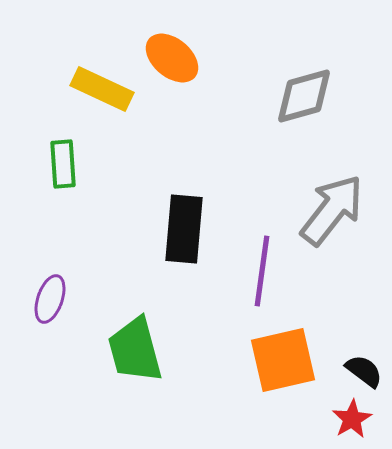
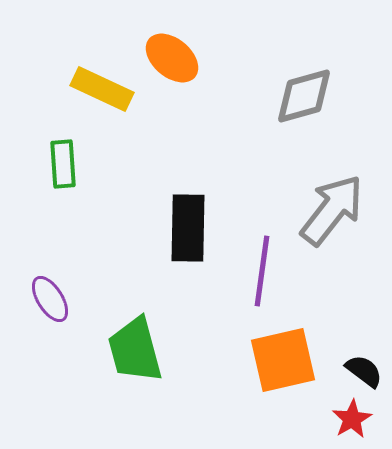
black rectangle: moved 4 px right, 1 px up; rotated 4 degrees counterclockwise
purple ellipse: rotated 51 degrees counterclockwise
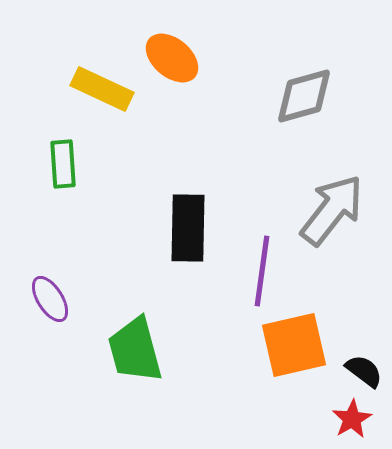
orange square: moved 11 px right, 15 px up
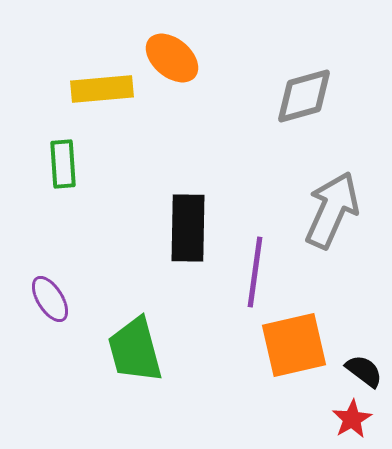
yellow rectangle: rotated 30 degrees counterclockwise
gray arrow: rotated 14 degrees counterclockwise
purple line: moved 7 px left, 1 px down
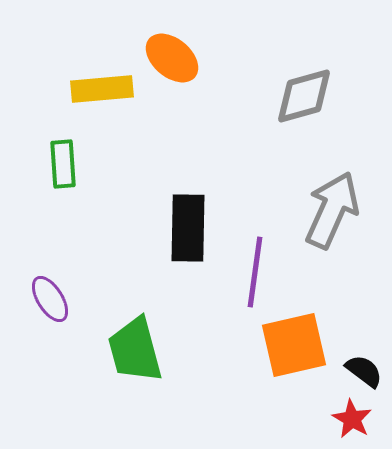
red star: rotated 12 degrees counterclockwise
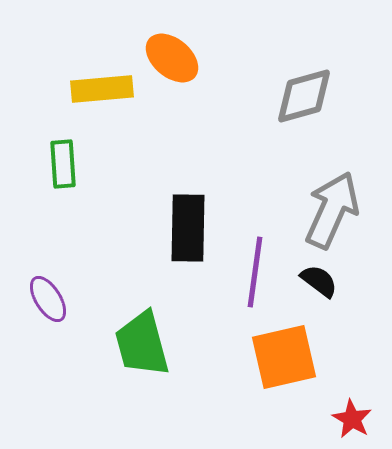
purple ellipse: moved 2 px left
orange square: moved 10 px left, 12 px down
green trapezoid: moved 7 px right, 6 px up
black semicircle: moved 45 px left, 90 px up
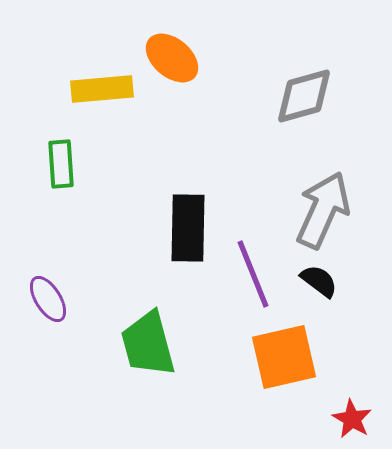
green rectangle: moved 2 px left
gray arrow: moved 9 px left
purple line: moved 2 px left, 2 px down; rotated 30 degrees counterclockwise
green trapezoid: moved 6 px right
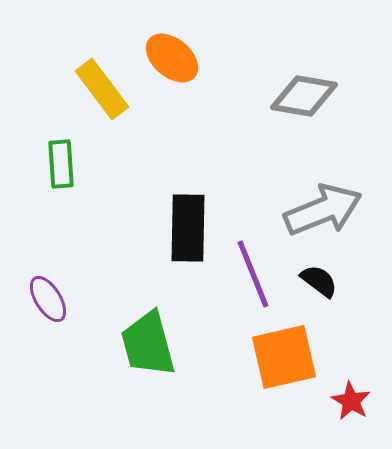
yellow rectangle: rotated 58 degrees clockwise
gray diamond: rotated 26 degrees clockwise
gray arrow: rotated 44 degrees clockwise
red star: moved 1 px left, 18 px up
